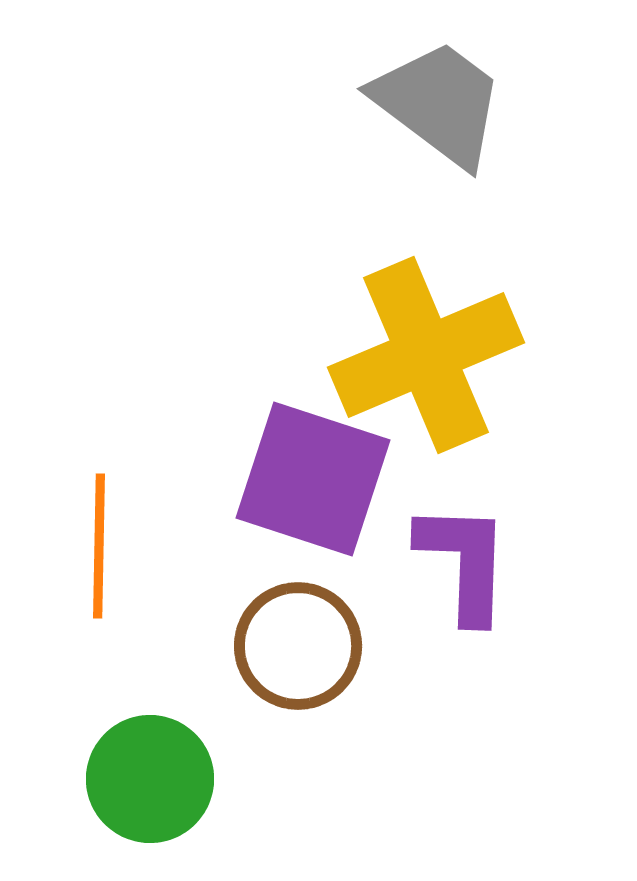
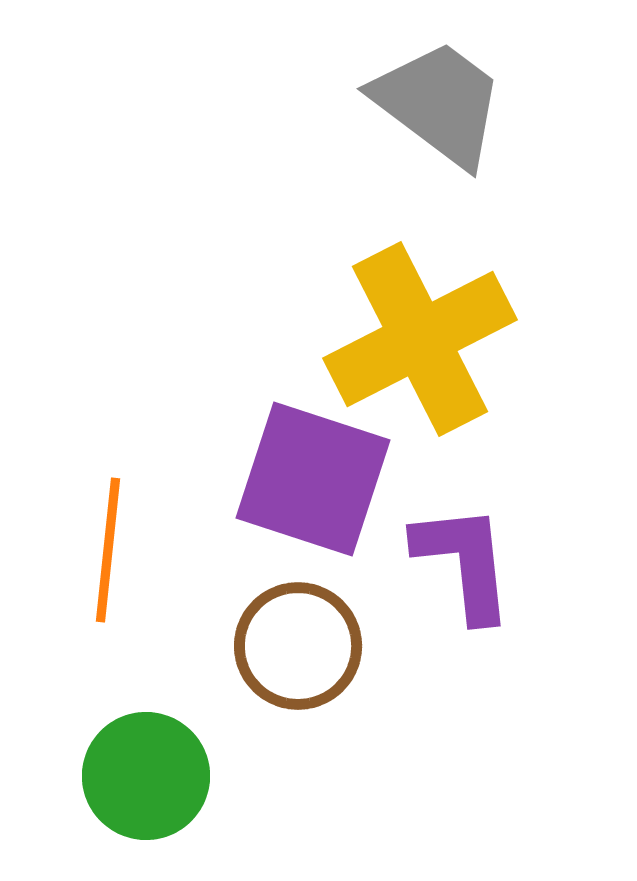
yellow cross: moved 6 px left, 16 px up; rotated 4 degrees counterclockwise
orange line: moved 9 px right, 4 px down; rotated 5 degrees clockwise
purple L-shape: rotated 8 degrees counterclockwise
green circle: moved 4 px left, 3 px up
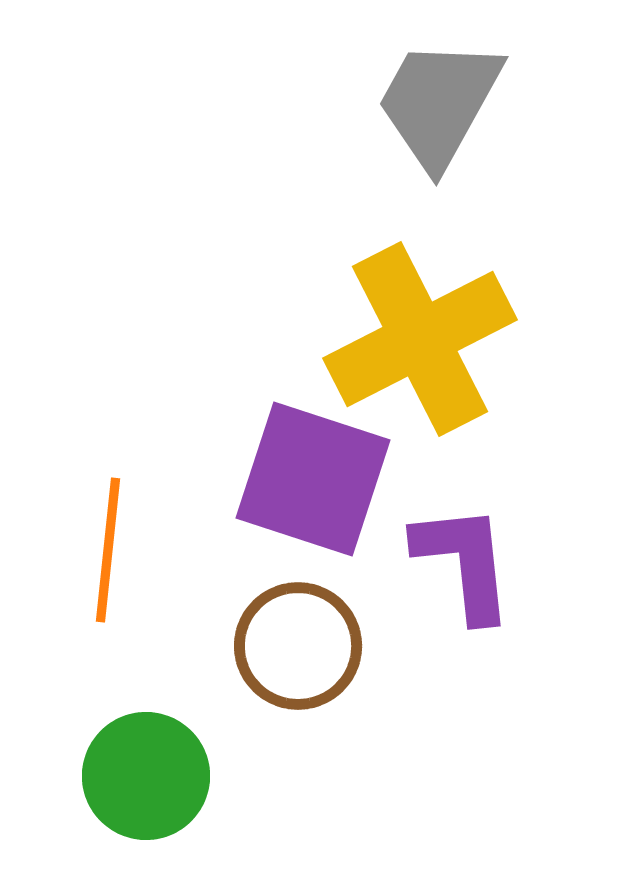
gray trapezoid: rotated 98 degrees counterclockwise
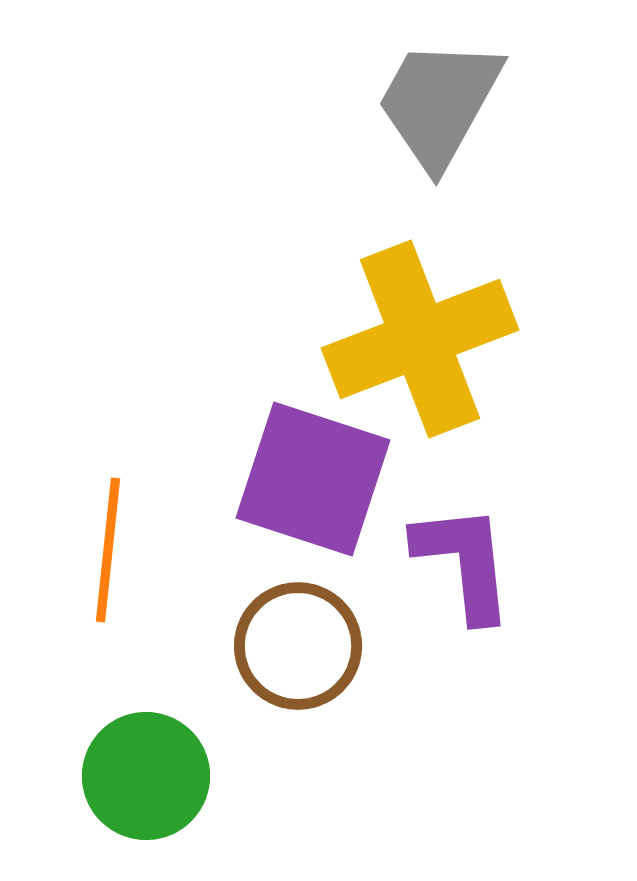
yellow cross: rotated 6 degrees clockwise
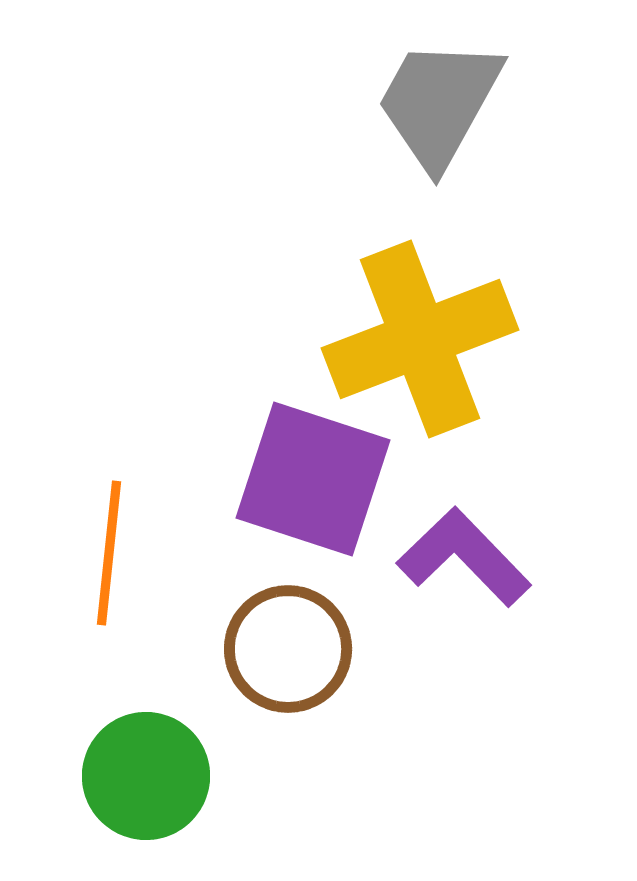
orange line: moved 1 px right, 3 px down
purple L-shape: moved 5 px up; rotated 38 degrees counterclockwise
brown circle: moved 10 px left, 3 px down
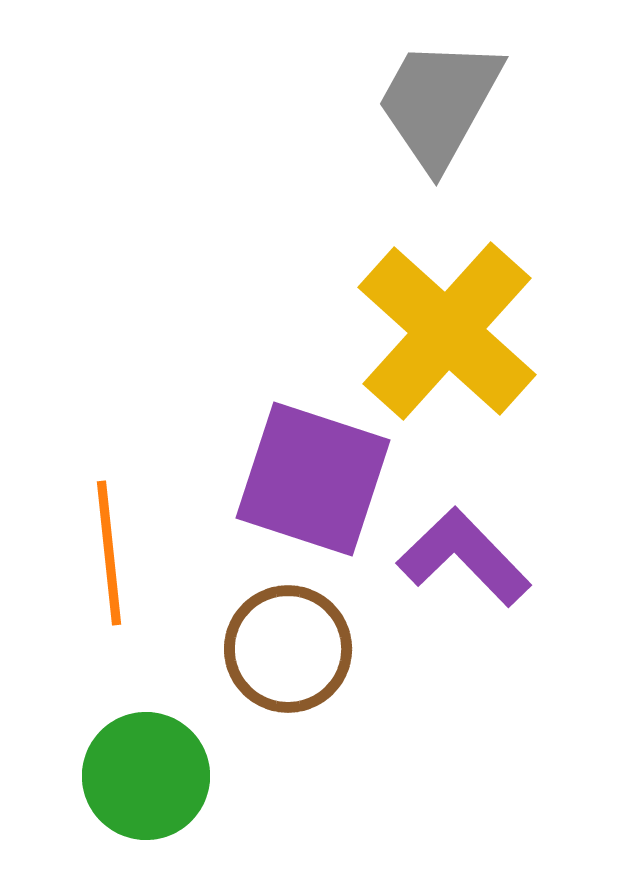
yellow cross: moved 27 px right, 8 px up; rotated 27 degrees counterclockwise
orange line: rotated 12 degrees counterclockwise
